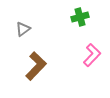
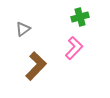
pink L-shape: moved 18 px left, 7 px up
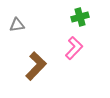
gray triangle: moved 6 px left, 4 px up; rotated 28 degrees clockwise
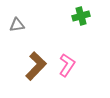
green cross: moved 1 px right, 1 px up
pink L-shape: moved 7 px left, 17 px down; rotated 10 degrees counterclockwise
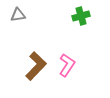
gray triangle: moved 1 px right, 10 px up
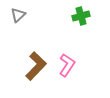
gray triangle: rotated 35 degrees counterclockwise
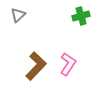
pink L-shape: moved 1 px right, 1 px up
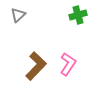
green cross: moved 3 px left, 1 px up
